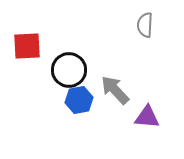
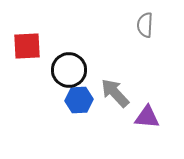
gray arrow: moved 3 px down
blue hexagon: rotated 8 degrees clockwise
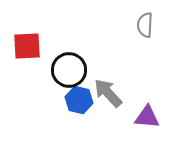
gray arrow: moved 7 px left
blue hexagon: rotated 16 degrees clockwise
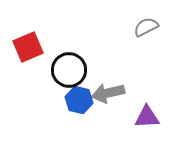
gray semicircle: moved 1 px right, 2 px down; rotated 60 degrees clockwise
red square: moved 1 px right, 1 px down; rotated 20 degrees counterclockwise
gray arrow: rotated 60 degrees counterclockwise
purple triangle: rotated 8 degrees counterclockwise
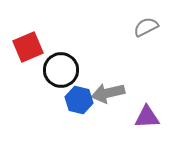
black circle: moved 8 px left
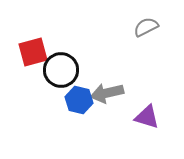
red square: moved 5 px right, 5 px down; rotated 8 degrees clockwise
gray arrow: moved 1 px left
purple triangle: rotated 20 degrees clockwise
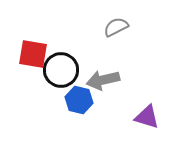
gray semicircle: moved 30 px left
red square: moved 2 px down; rotated 24 degrees clockwise
gray arrow: moved 4 px left, 13 px up
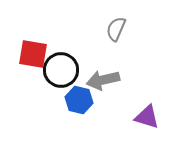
gray semicircle: moved 2 px down; rotated 40 degrees counterclockwise
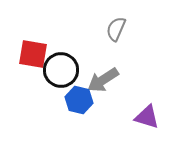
gray arrow: rotated 20 degrees counterclockwise
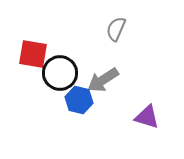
black circle: moved 1 px left, 3 px down
